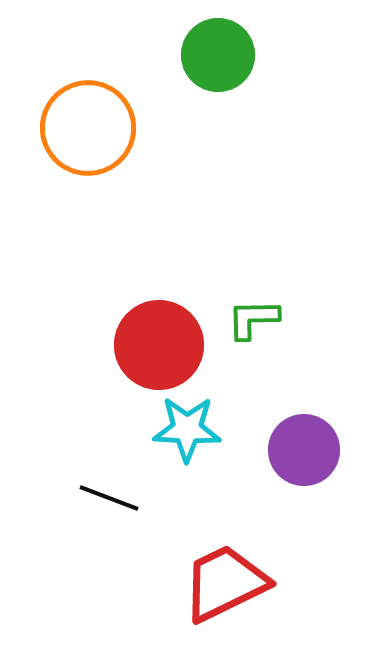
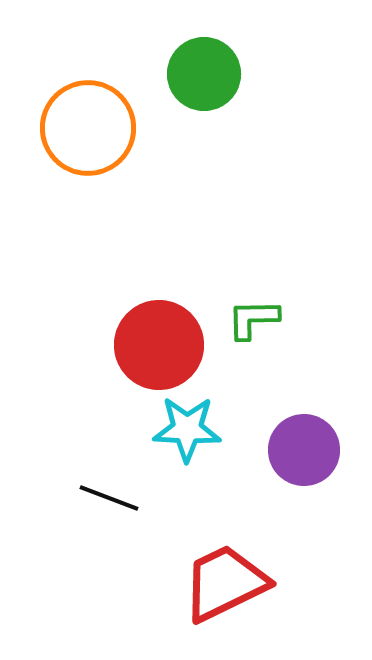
green circle: moved 14 px left, 19 px down
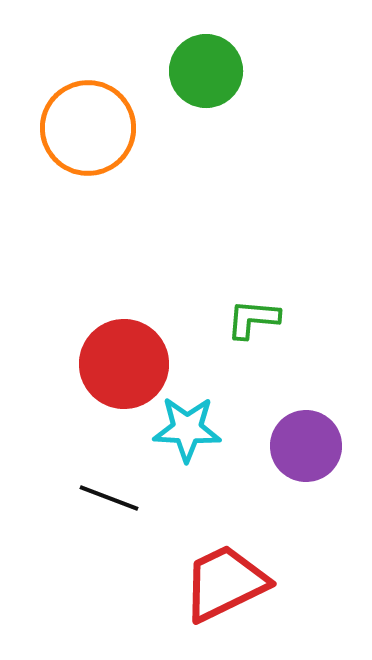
green circle: moved 2 px right, 3 px up
green L-shape: rotated 6 degrees clockwise
red circle: moved 35 px left, 19 px down
purple circle: moved 2 px right, 4 px up
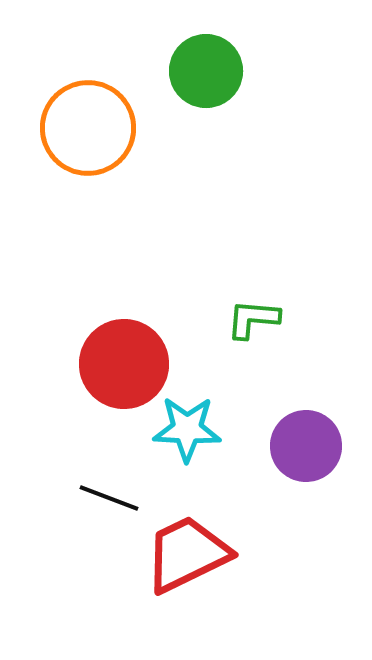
red trapezoid: moved 38 px left, 29 px up
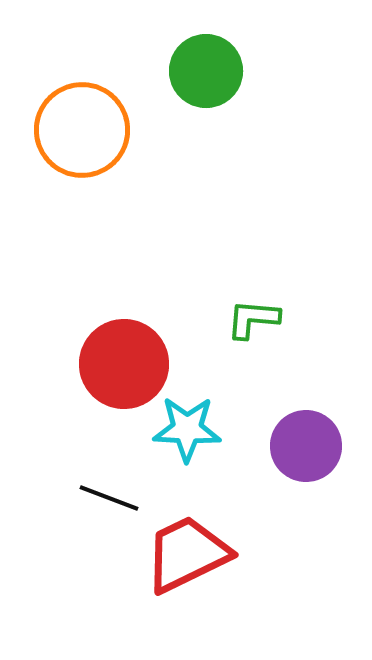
orange circle: moved 6 px left, 2 px down
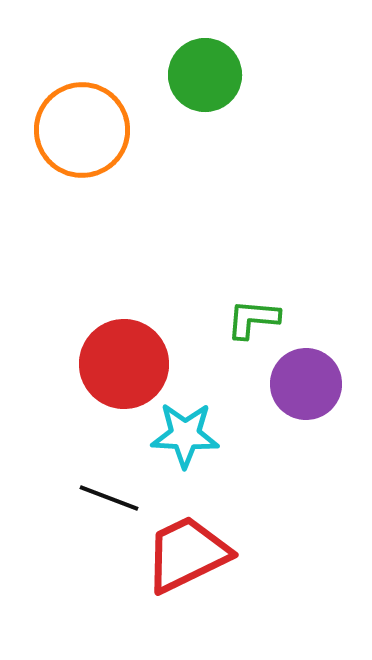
green circle: moved 1 px left, 4 px down
cyan star: moved 2 px left, 6 px down
purple circle: moved 62 px up
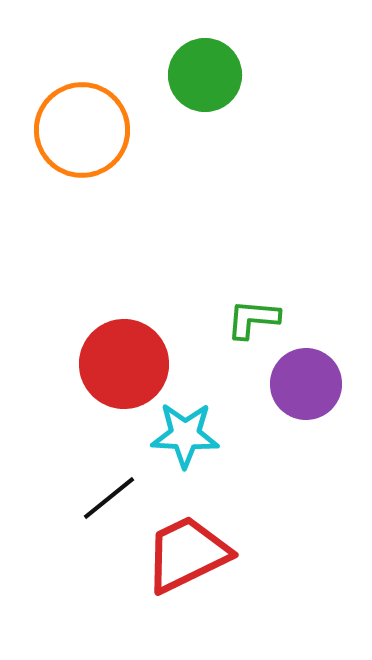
black line: rotated 60 degrees counterclockwise
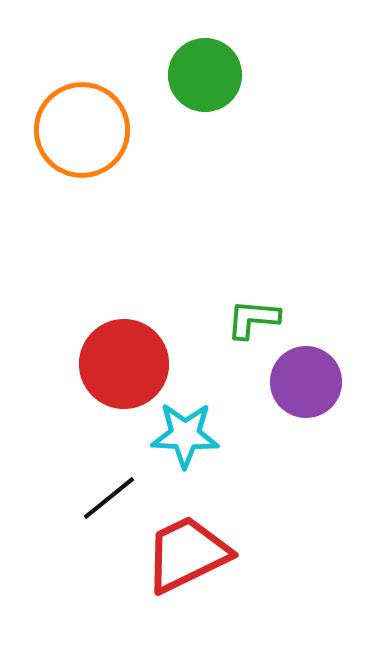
purple circle: moved 2 px up
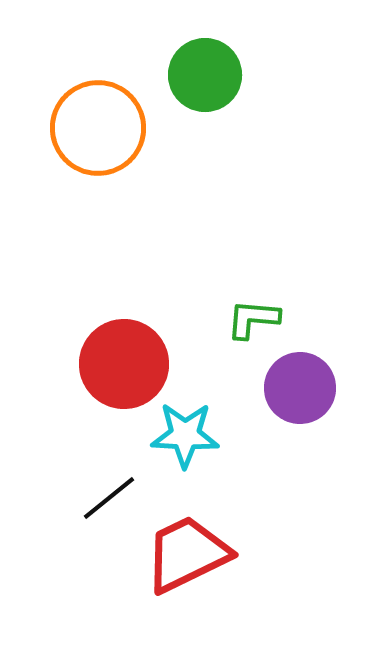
orange circle: moved 16 px right, 2 px up
purple circle: moved 6 px left, 6 px down
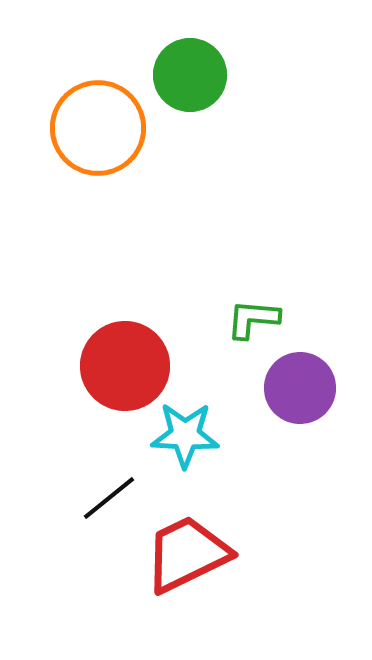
green circle: moved 15 px left
red circle: moved 1 px right, 2 px down
